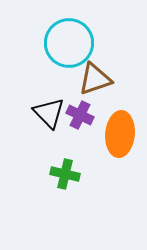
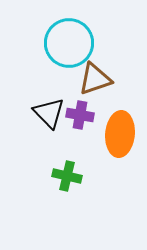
purple cross: rotated 16 degrees counterclockwise
green cross: moved 2 px right, 2 px down
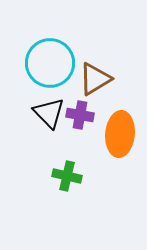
cyan circle: moved 19 px left, 20 px down
brown triangle: rotated 12 degrees counterclockwise
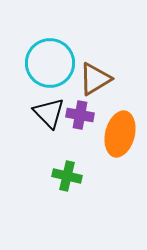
orange ellipse: rotated 9 degrees clockwise
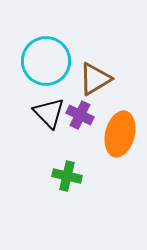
cyan circle: moved 4 px left, 2 px up
purple cross: rotated 16 degrees clockwise
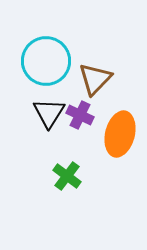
brown triangle: rotated 15 degrees counterclockwise
black triangle: rotated 16 degrees clockwise
green cross: rotated 24 degrees clockwise
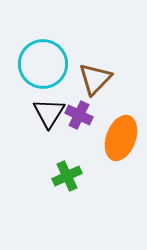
cyan circle: moved 3 px left, 3 px down
purple cross: moved 1 px left
orange ellipse: moved 1 px right, 4 px down; rotated 6 degrees clockwise
green cross: rotated 28 degrees clockwise
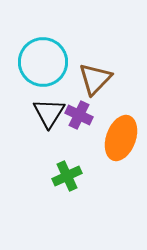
cyan circle: moved 2 px up
